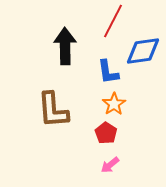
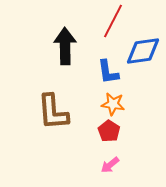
orange star: moved 1 px left; rotated 30 degrees counterclockwise
brown L-shape: moved 2 px down
red pentagon: moved 3 px right, 2 px up
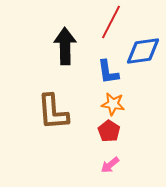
red line: moved 2 px left, 1 px down
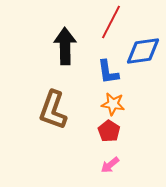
brown L-shape: moved 2 px up; rotated 24 degrees clockwise
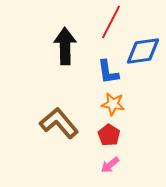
brown L-shape: moved 6 px right, 13 px down; rotated 120 degrees clockwise
red pentagon: moved 4 px down
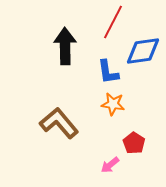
red line: moved 2 px right
red pentagon: moved 25 px right, 8 px down
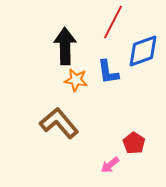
blue diamond: rotated 12 degrees counterclockwise
orange star: moved 37 px left, 24 px up
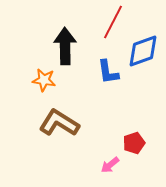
orange star: moved 32 px left
brown L-shape: rotated 18 degrees counterclockwise
red pentagon: rotated 20 degrees clockwise
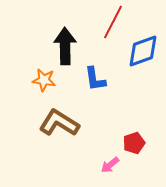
blue L-shape: moved 13 px left, 7 px down
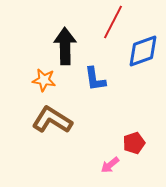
brown L-shape: moved 7 px left, 3 px up
